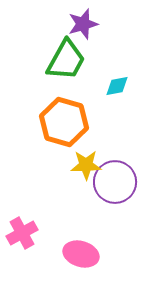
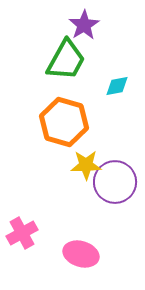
purple star: moved 1 px right, 1 px down; rotated 16 degrees counterclockwise
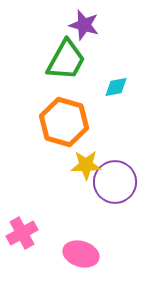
purple star: rotated 24 degrees counterclockwise
cyan diamond: moved 1 px left, 1 px down
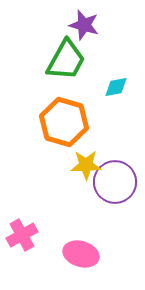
pink cross: moved 2 px down
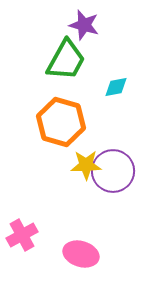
orange hexagon: moved 3 px left
purple circle: moved 2 px left, 11 px up
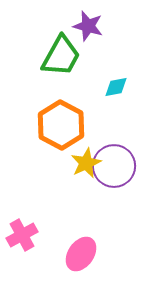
purple star: moved 4 px right, 1 px down
green trapezoid: moved 5 px left, 4 px up
orange hexagon: moved 3 px down; rotated 12 degrees clockwise
yellow star: moved 2 px up; rotated 24 degrees counterclockwise
purple circle: moved 1 px right, 5 px up
pink ellipse: rotated 72 degrees counterclockwise
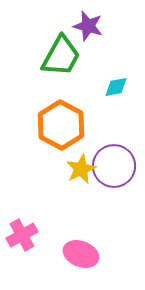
yellow star: moved 5 px left, 6 px down
pink ellipse: rotated 76 degrees clockwise
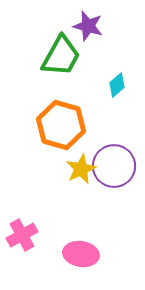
cyan diamond: moved 1 px right, 2 px up; rotated 30 degrees counterclockwise
orange hexagon: rotated 12 degrees counterclockwise
pink ellipse: rotated 12 degrees counterclockwise
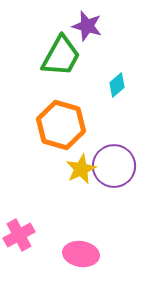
purple star: moved 1 px left
pink cross: moved 3 px left
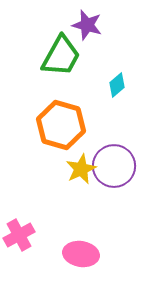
purple star: moved 1 px up
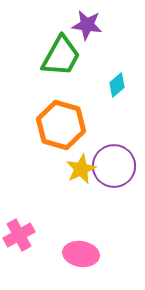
purple star: rotated 8 degrees counterclockwise
